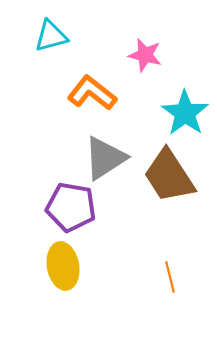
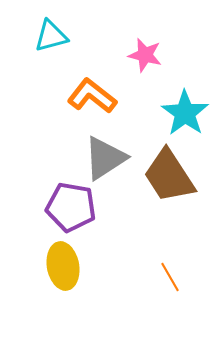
orange L-shape: moved 3 px down
orange line: rotated 16 degrees counterclockwise
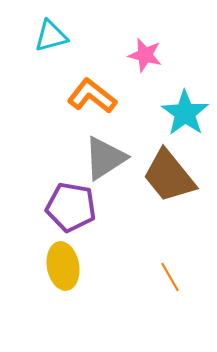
brown trapezoid: rotated 6 degrees counterclockwise
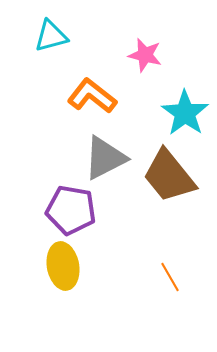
gray triangle: rotated 6 degrees clockwise
purple pentagon: moved 3 px down
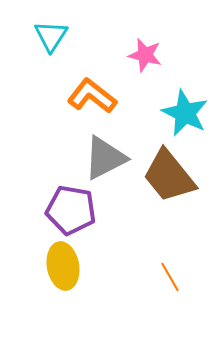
cyan triangle: rotated 42 degrees counterclockwise
cyan star: rotated 9 degrees counterclockwise
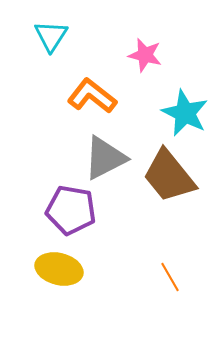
yellow ellipse: moved 4 px left, 3 px down; rotated 66 degrees counterclockwise
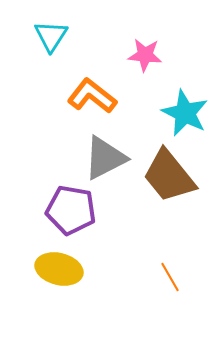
pink star: rotated 8 degrees counterclockwise
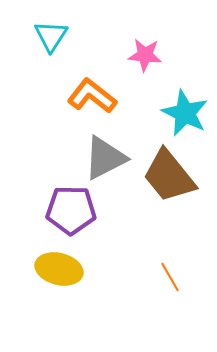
purple pentagon: rotated 9 degrees counterclockwise
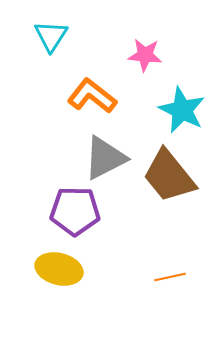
cyan star: moved 3 px left, 3 px up
purple pentagon: moved 4 px right, 1 px down
orange line: rotated 72 degrees counterclockwise
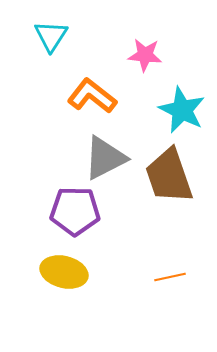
brown trapezoid: rotated 20 degrees clockwise
yellow ellipse: moved 5 px right, 3 px down
